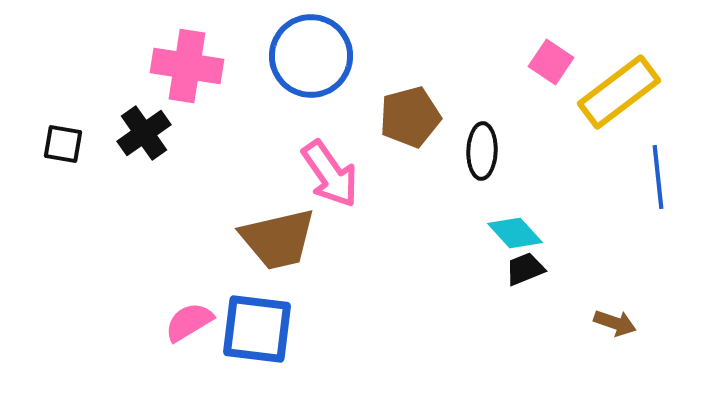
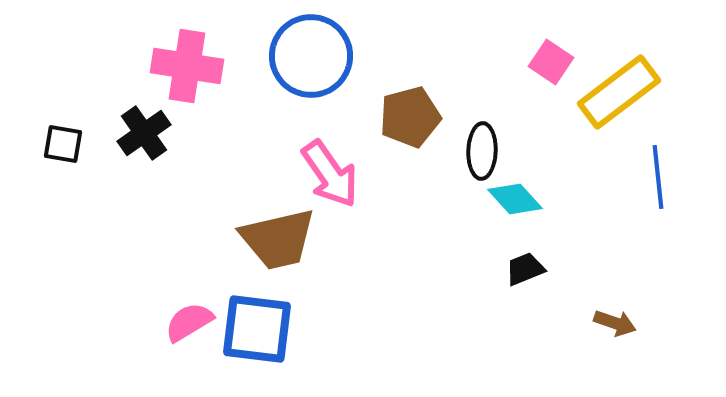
cyan diamond: moved 34 px up
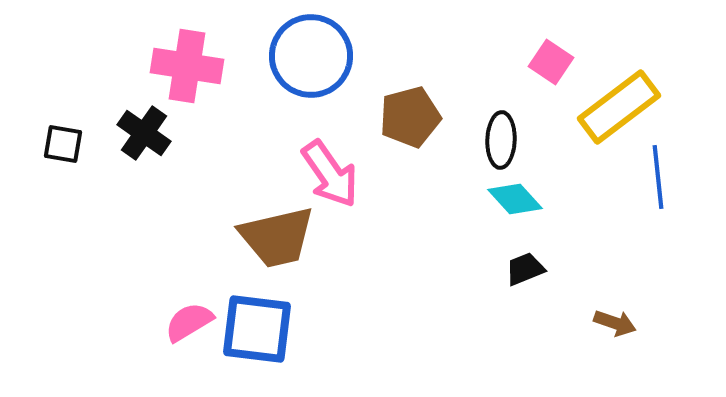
yellow rectangle: moved 15 px down
black cross: rotated 20 degrees counterclockwise
black ellipse: moved 19 px right, 11 px up
brown trapezoid: moved 1 px left, 2 px up
